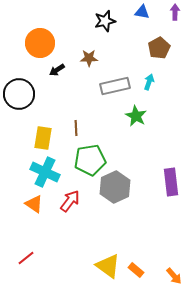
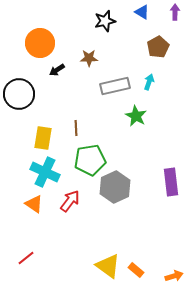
blue triangle: rotated 21 degrees clockwise
brown pentagon: moved 1 px left, 1 px up
orange arrow: rotated 66 degrees counterclockwise
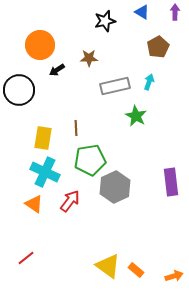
orange circle: moved 2 px down
black circle: moved 4 px up
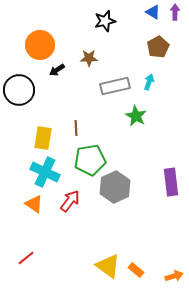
blue triangle: moved 11 px right
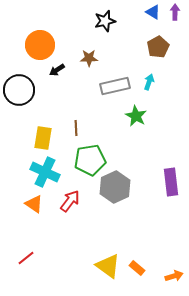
orange rectangle: moved 1 px right, 2 px up
